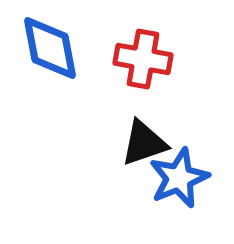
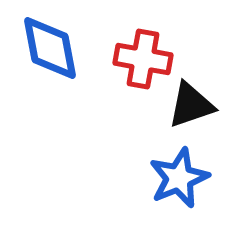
black triangle: moved 47 px right, 38 px up
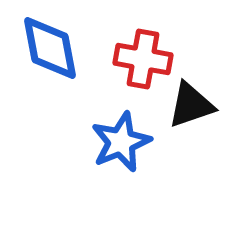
blue star: moved 58 px left, 36 px up
